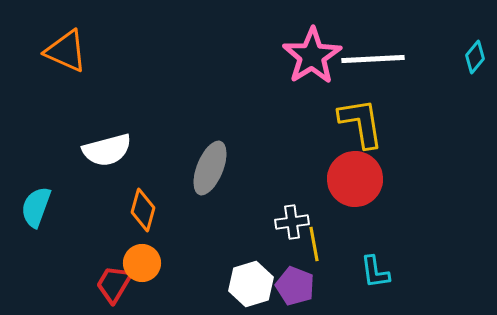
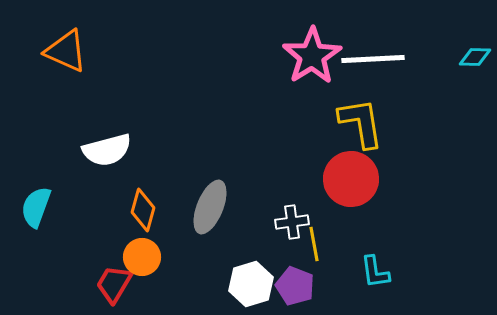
cyan diamond: rotated 52 degrees clockwise
gray ellipse: moved 39 px down
red circle: moved 4 px left
orange circle: moved 6 px up
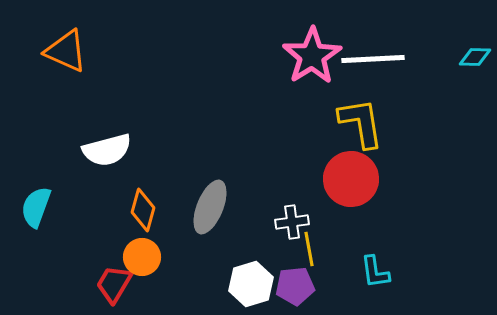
yellow line: moved 5 px left, 5 px down
purple pentagon: rotated 27 degrees counterclockwise
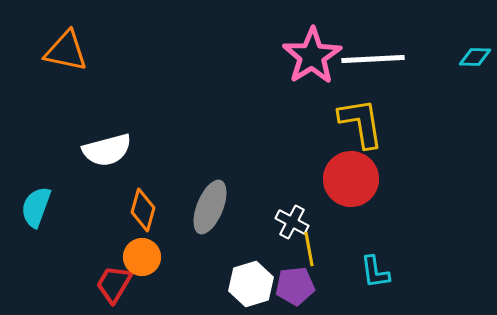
orange triangle: rotated 12 degrees counterclockwise
white cross: rotated 36 degrees clockwise
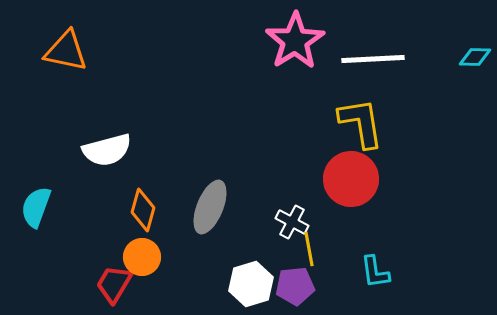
pink star: moved 17 px left, 15 px up
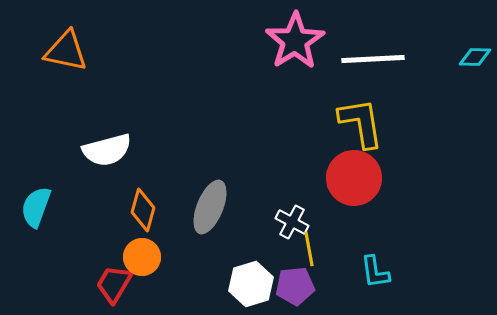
red circle: moved 3 px right, 1 px up
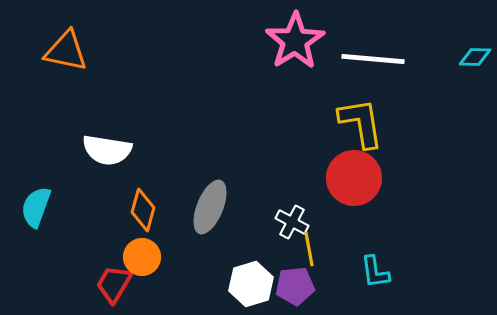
white line: rotated 8 degrees clockwise
white semicircle: rotated 24 degrees clockwise
